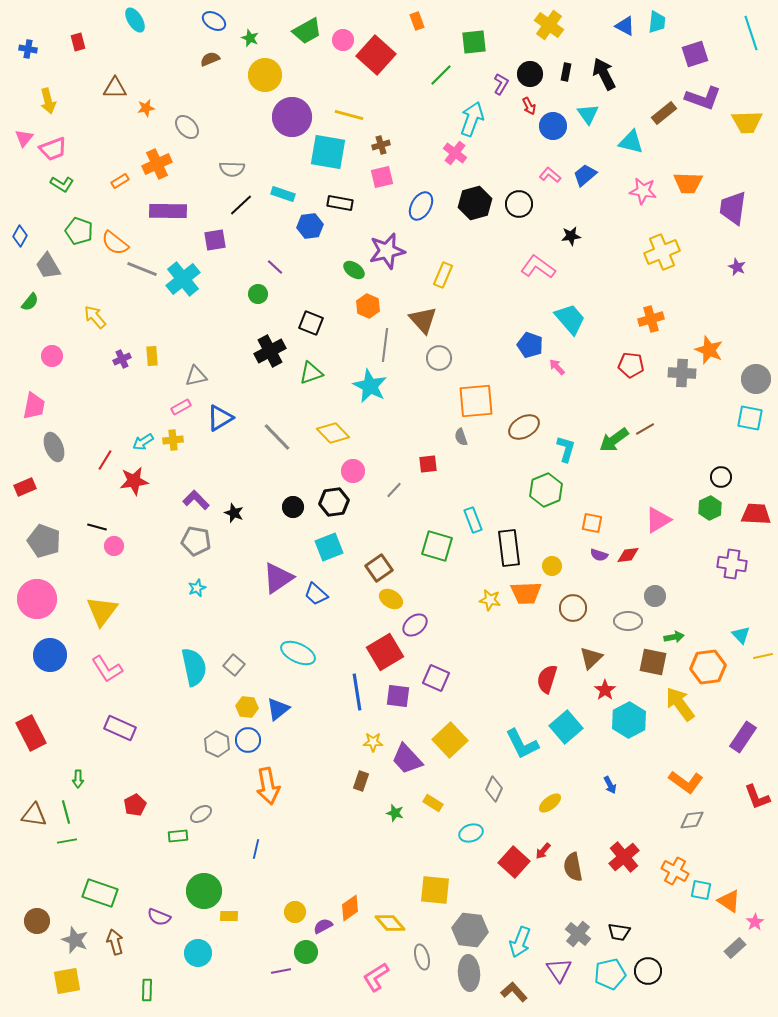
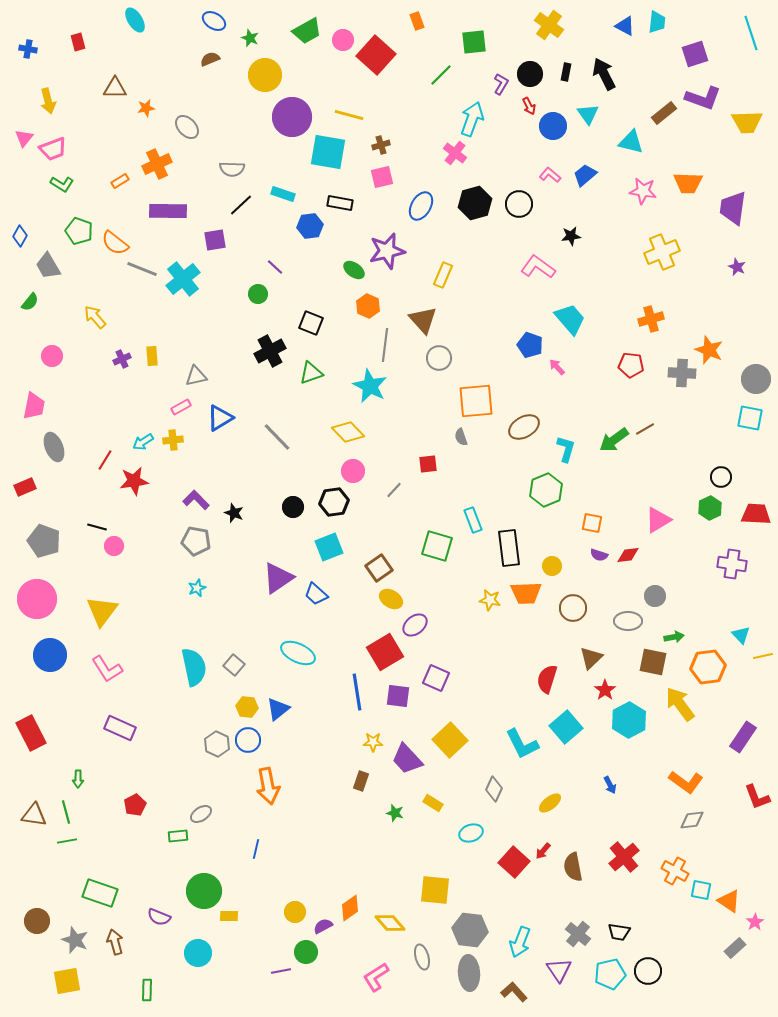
yellow diamond at (333, 433): moved 15 px right, 1 px up
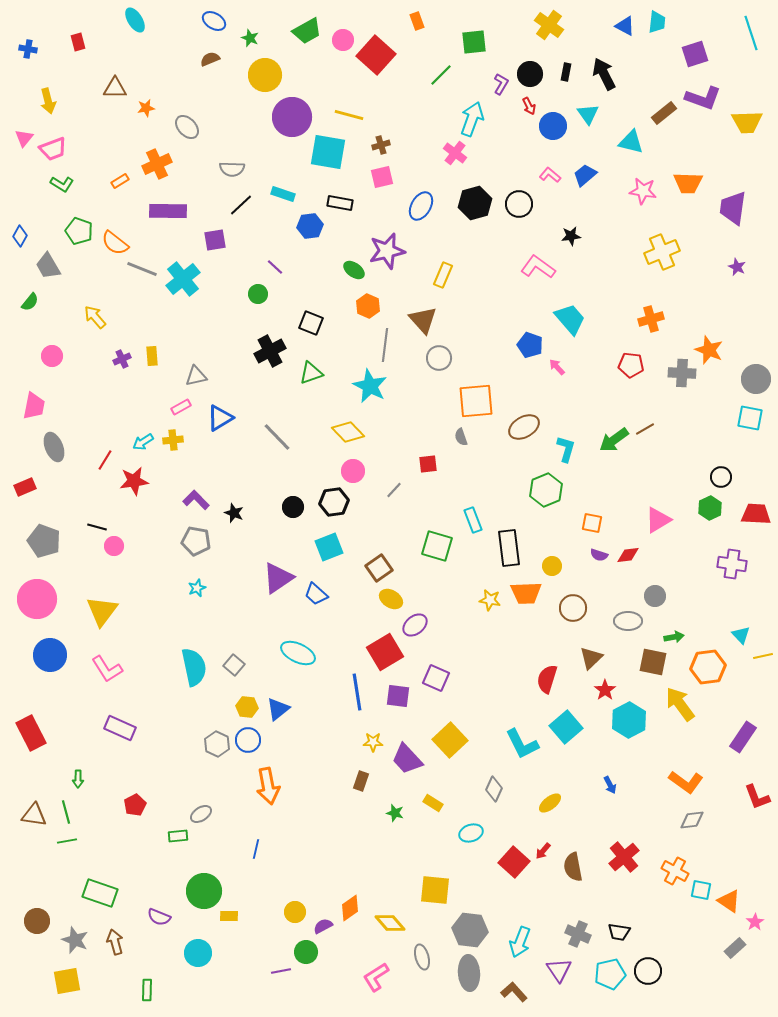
gray cross at (578, 934): rotated 15 degrees counterclockwise
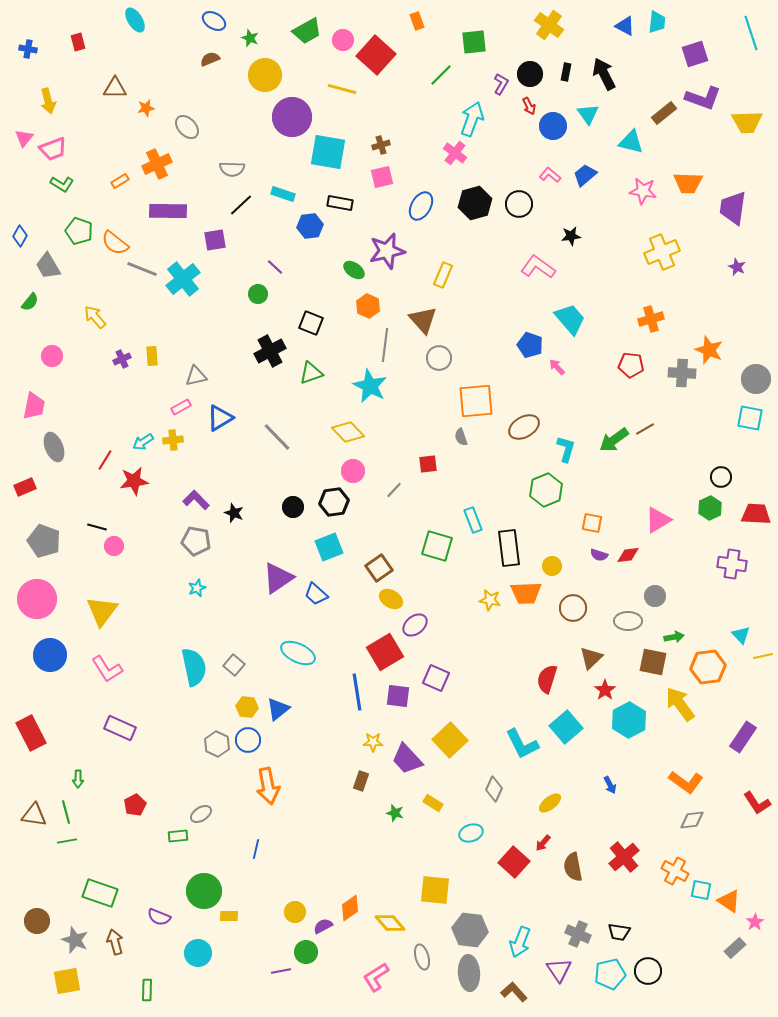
yellow line at (349, 115): moved 7 px left, 26 px up
red L-shape at (757, 797): moved 6 px down; rotated 12 degrees counterclockwise
red arrow at (543, 851): moved 8 px up
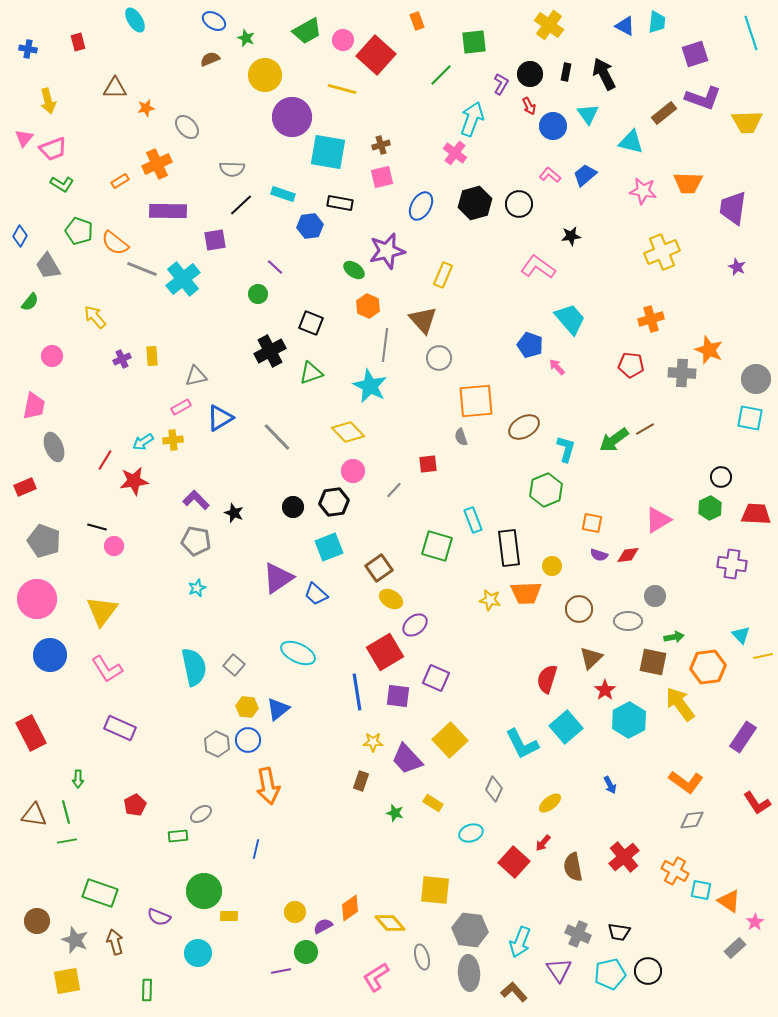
green star at (250, 38): moved 4 px left
brown circle at (573, 608): moved 6 px right, 1 px down
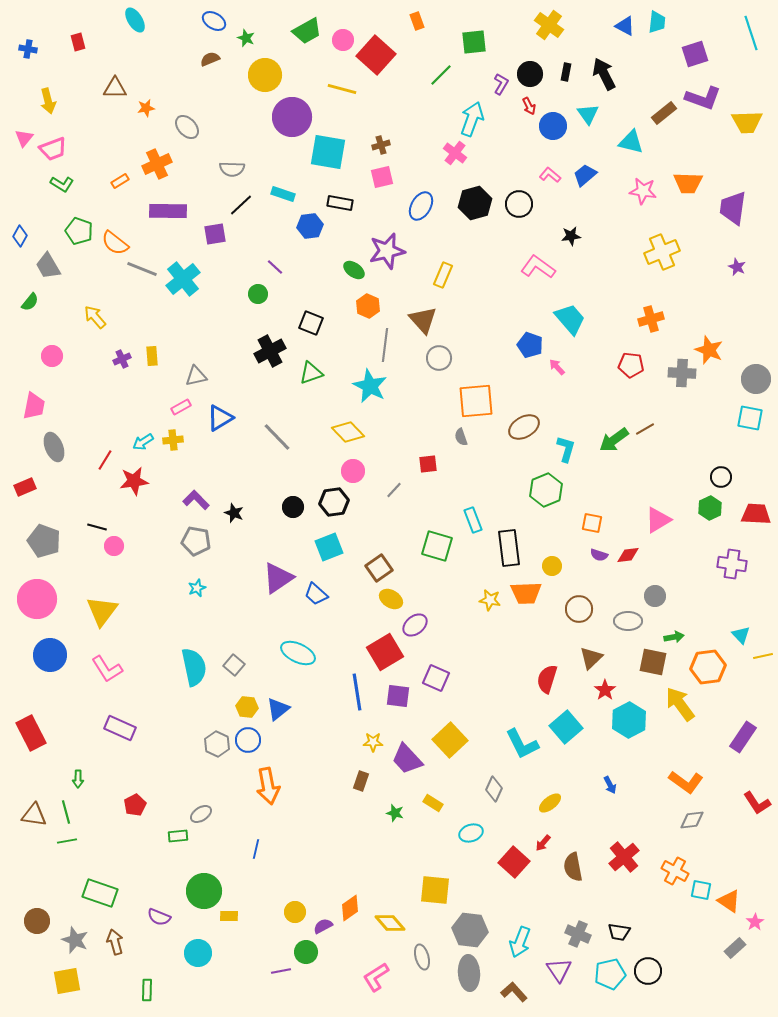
purple square at (215, 240): moved 6 px up
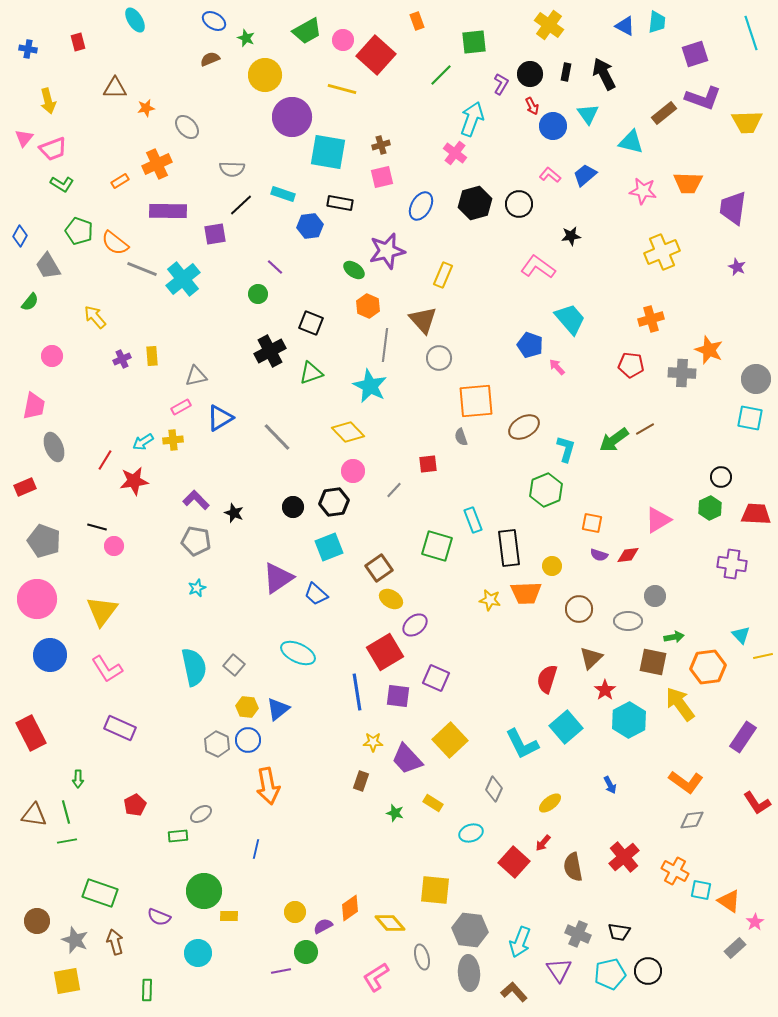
red arrow at (529, 106): moved 3 px right
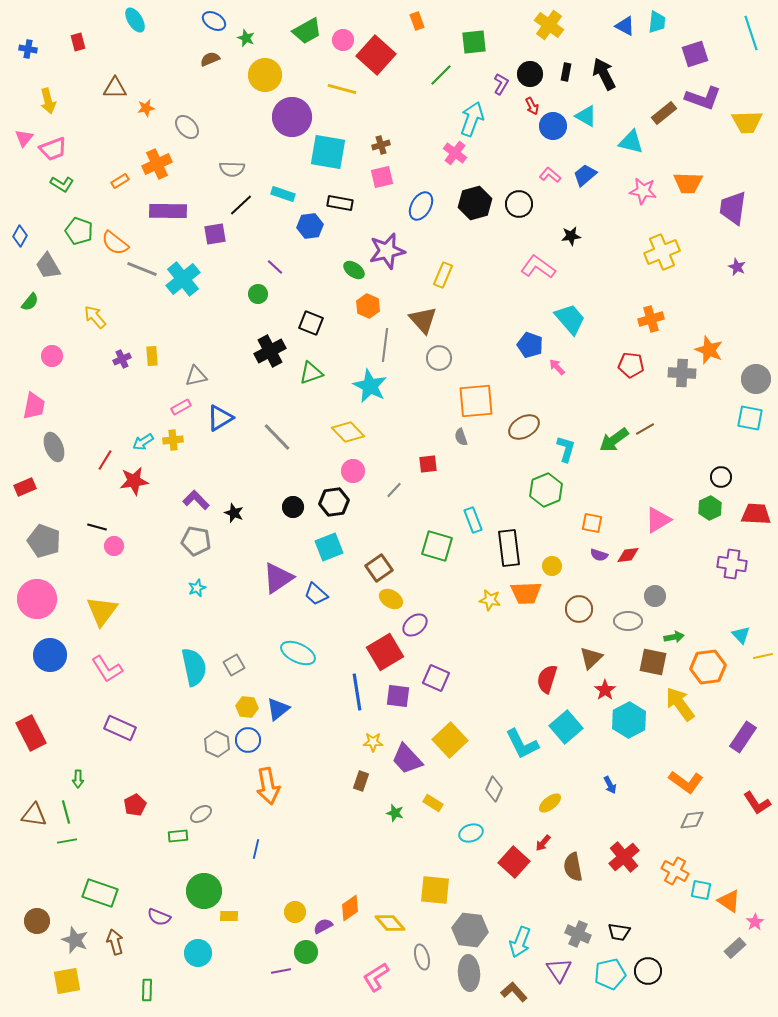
cyan triangle at (588, 114): moved 2 px left, 2 px down; rotated 25 degrees counterclockwise
gray square at (234, 665): rotated 20 degrees clockwise
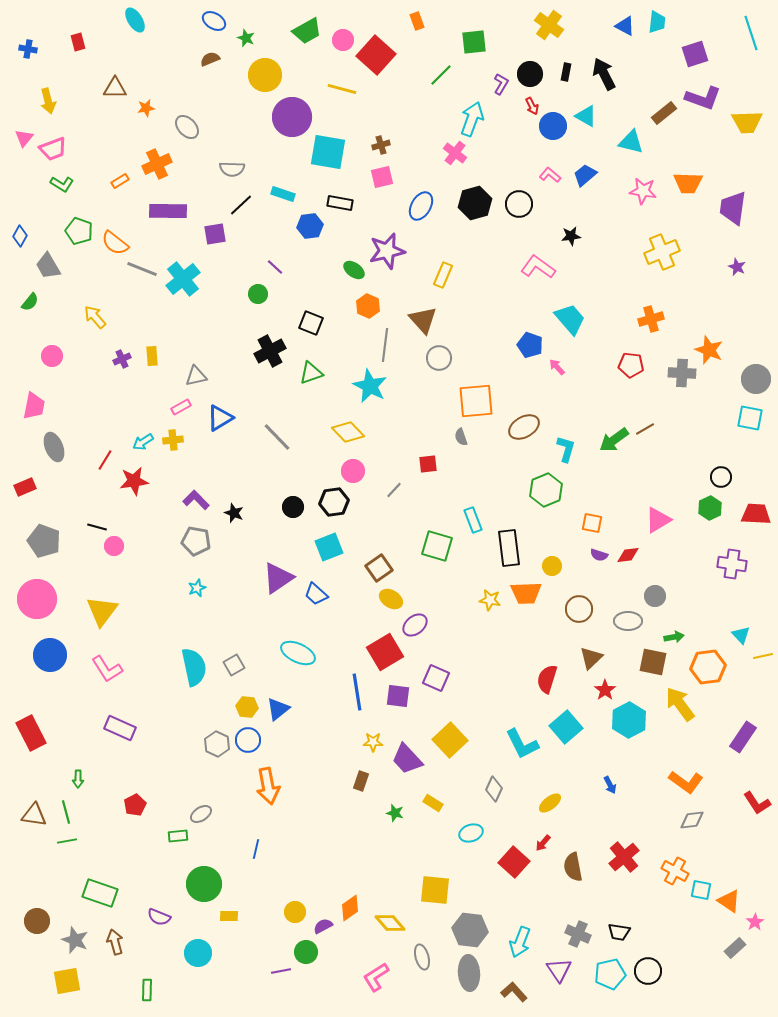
green circle at (204, 891): moved 7 px up
